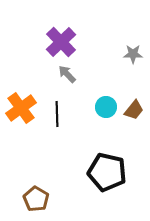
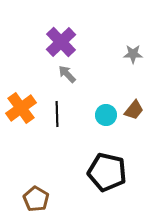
cyan circle: moved 8 px down
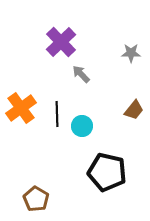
gray star: moved 2 px left, 1 px up
gray arrow: moved 14 px right
cyan circle: moved 24 px left, 11 px down
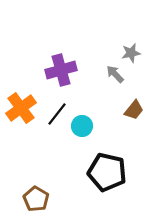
purple cross: moved 28 px down; rotated 28 degrees clockwise
gray star: rotated 12 degrees counterclockwise
gray arrow: moved 34 px right
black line: rotated 40 degrees clockwise
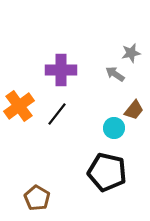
purple cross: rotated 16 degrees clockwise
gray arrow: rotated 12 degrees counterclockwise
orange cross: moved 2 px left, 2 px up
cyan circle: moved 32 px right, 2 px down
brown pentagon: moved 1 px right, 1 px up
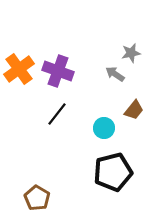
purple cross: moved 3 px left, 1 px down; rotated 20 degrees clockwise
orange cross: moved 37 px up
cyan circle: moved 10 px left
black pentagon: moved 6 px right; rotated 27 degrees counterclockwise
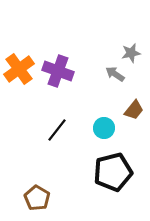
black line: moved 16 px down
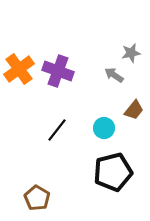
gray arrow: moved 1 px left, 1 px down
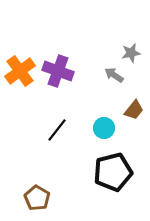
orange cross: moved 1 px right, 2 px down
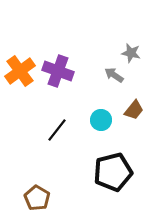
gray star: rotated 24 degrees clockwise
cyan circle: moved 3 px left, 8 px up
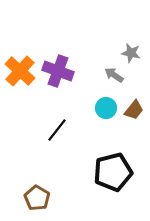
orange cross: rotated 12 degrees counterclockwise
cyan circle: moved 5 px right, 12 px up
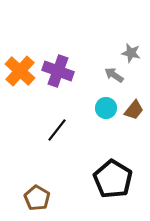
black pentagon: moved 7 px down; rotated 27 degrees counterclockwise
